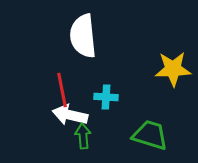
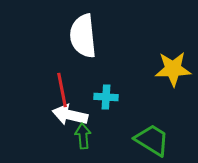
green trapezoid: moved 2 px right, 5 px down; rotated 15 degrees clockwise
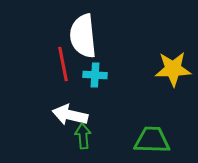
red line: moved 1 px right, 26 px up
cyan cross: moved 11 px left, 22 px up
green trapezoid: rotated 30 degrees counterclockwise
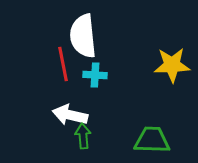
yellow star: moved 1 px left, 4 px up
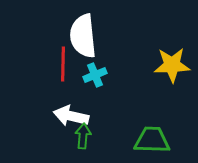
red line: rotated 12 degrees clockwise
cyan cross: rotated 25 degrees counterclockwise
white arrow: moved 1 px right, 1 px down
green arrow: rotated 10 degrees clockwise
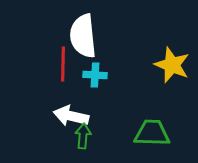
yellow star: rotated 24 degrees clockwise
cyan cross: rotated 25 degrees clockwise
green trapezoid: moved 7 px up
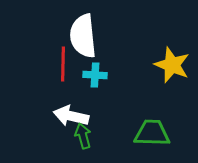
green arrow: rotated 20 degrees counterclockwise
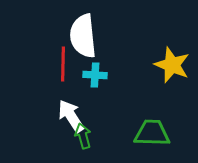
white arrow: rotated 44 degrees clockwise
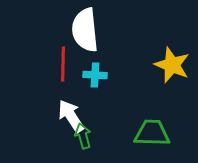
white semicircle: moved 2 px right, 6 px up
